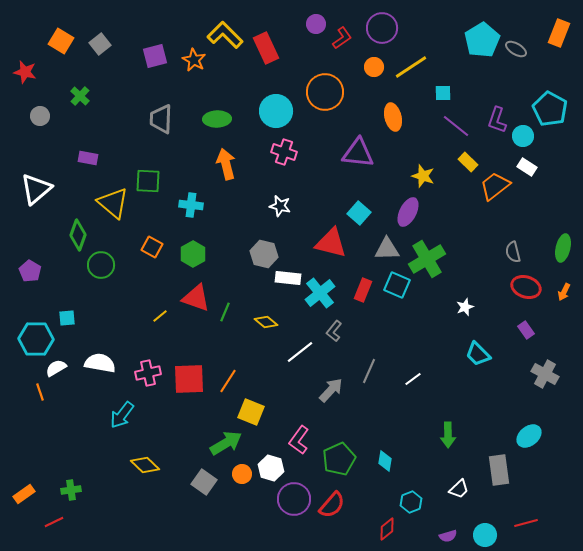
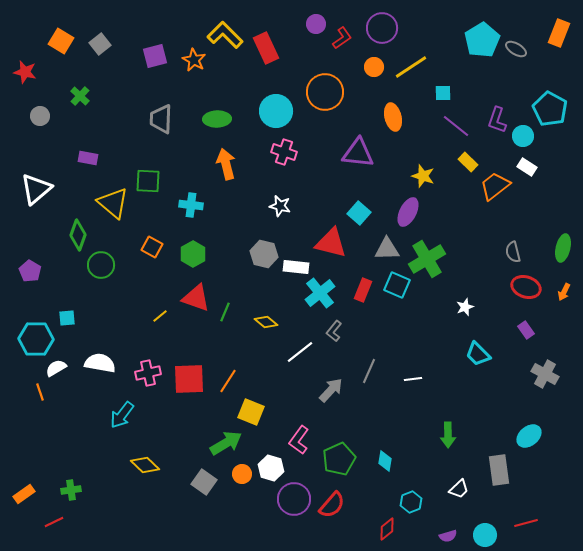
white rectangle at (288, 278): moved 8 px right, 11 px up
white line at (413, 379): rotated 30 degrees clockwise
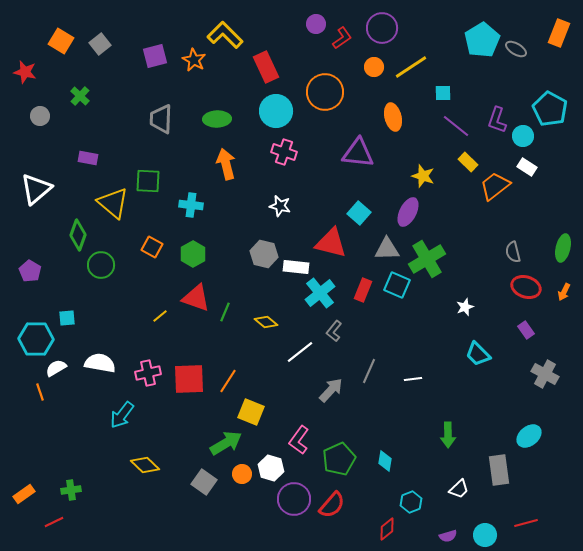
red rectangle at (266, 48): moved 19 px down
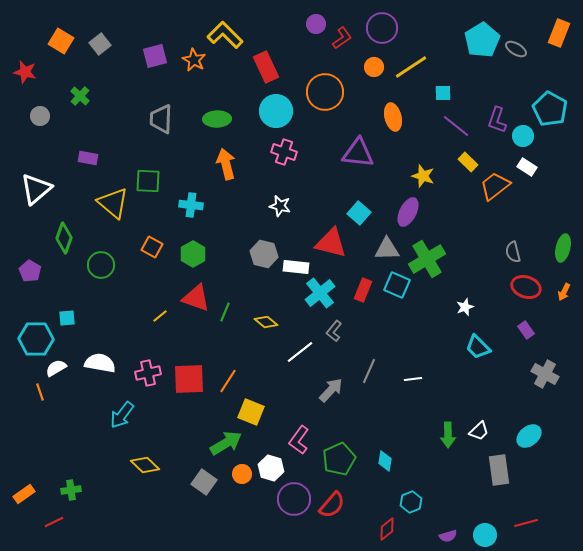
green diamond at (78, 235): moved 14 px left, 3 px down
cyan trapezoid at (478, 354): moved 7 px up
white trapezoid at (459, 489): moved 20 px right, 58 px up
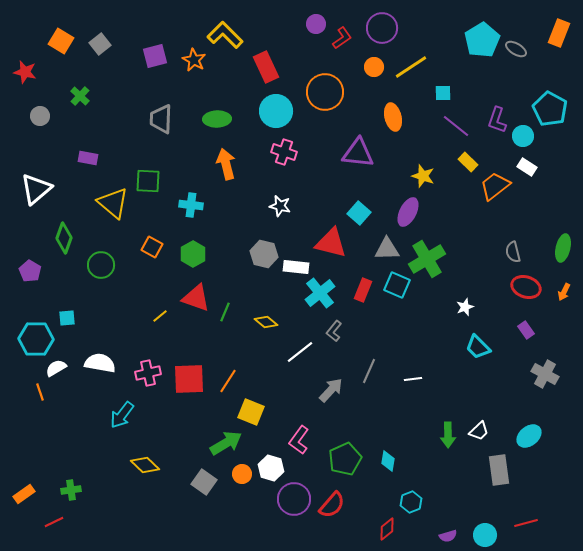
green pentagon at (339, 459): moved 6 px right
cyan diamond at (385, 461): moved 3 px right
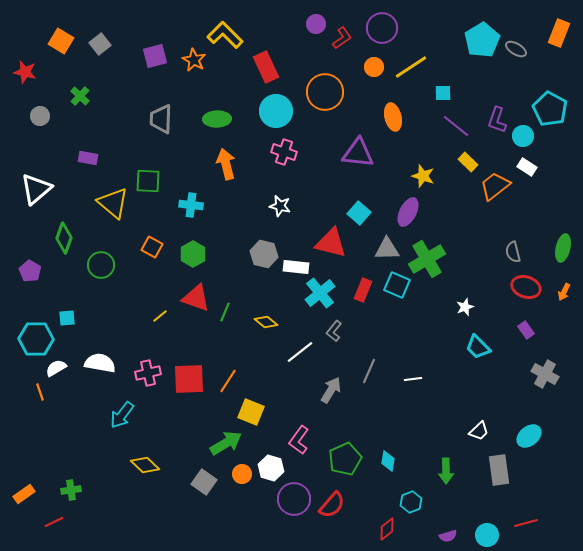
gray arrow at (331, 390): rotated 12 degrees counterclockwise
green arrow at (448, 435): moved 2 px left, 36 px down
cyan circle at (485, 535): moved 2 px right
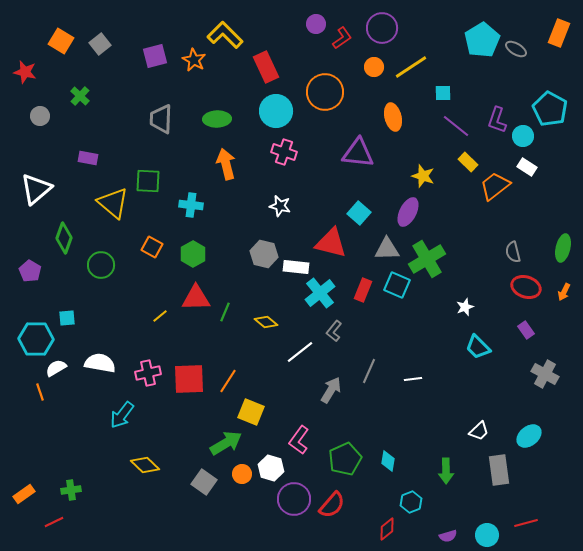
red triangle at (196, 298): rotated 20 degrees counterclockwise
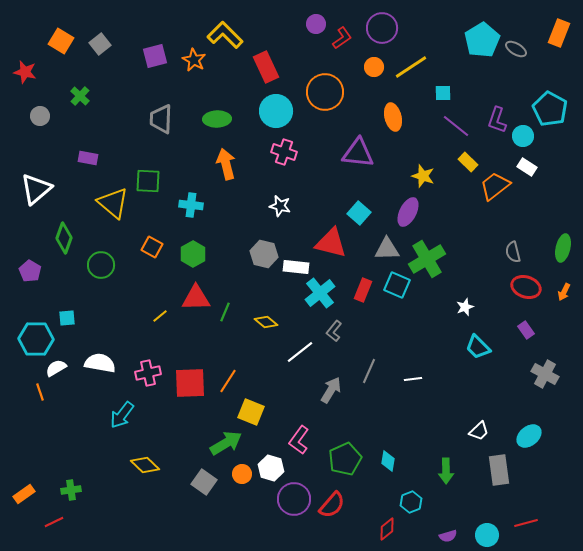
red square at (189, 379): moved 1 px right, 4 px down
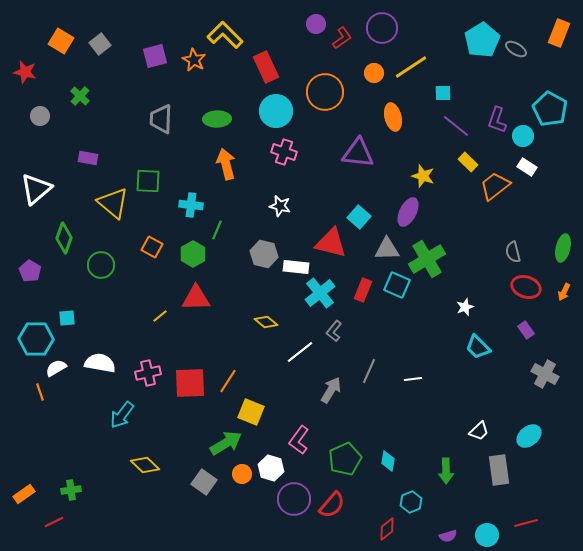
orange circle at (374, 67): moved 6 px down
cyan square at (359, 213): moved 4 px down
green line at (225, 312): moved 8 px left, 82 px up
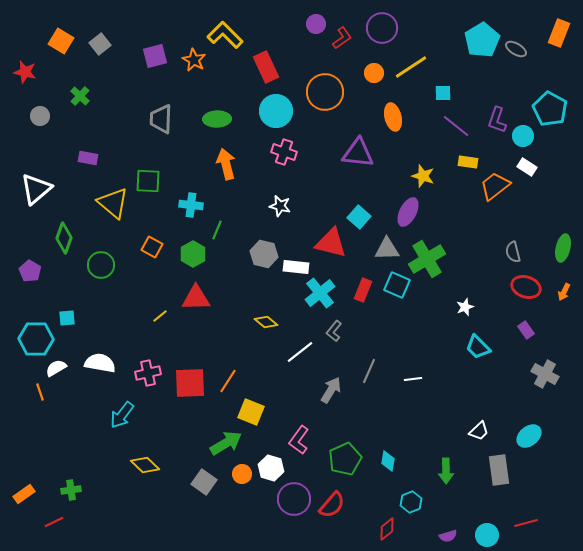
yellow rectangle at (468, 162): rotated 36 degrees counterclockwise
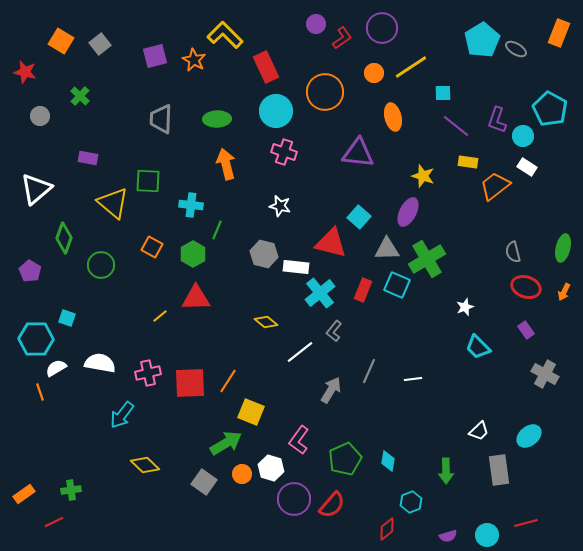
cyan square at (67, 318): rotated 24 degrees clockwise
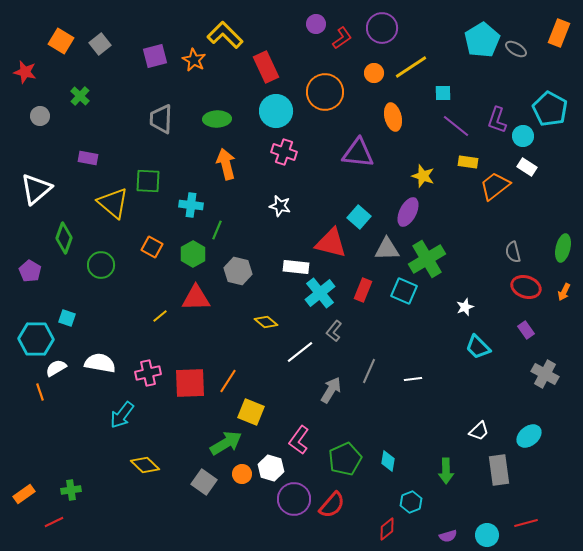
gray hexagon at (264, 254): moved 26 px left, 17 px down
cyan square at (397, 285): moved 7 px right, 6 px down
